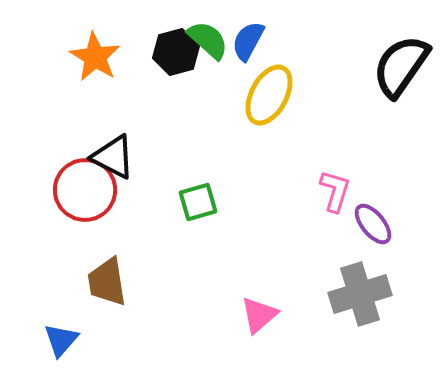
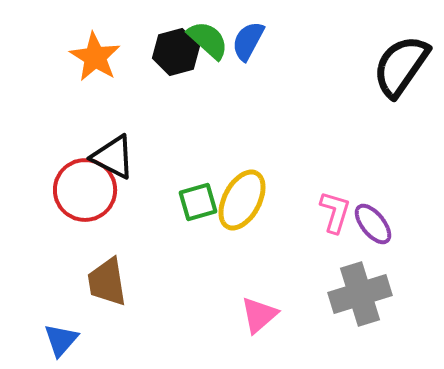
yellow ellipse: moved 27 px left, 105 px down
pink L-shape: moved 21 px down
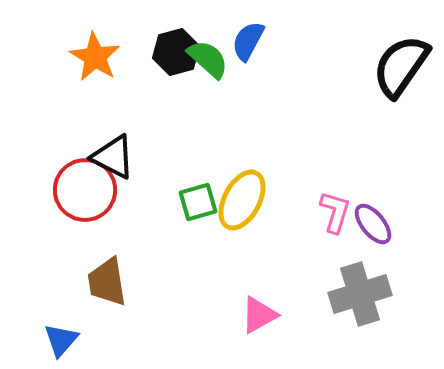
green semicircle: moved 19 px down
pink triangle: rotated 12 degrees clockwise
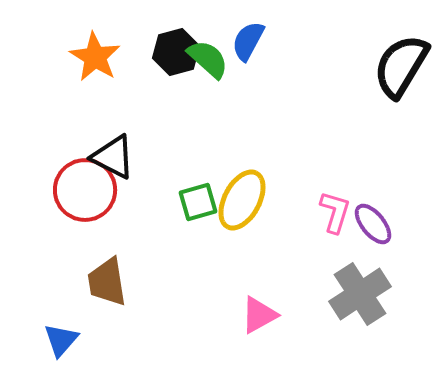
black semicircle: rotated 4 degrees counterclockwise
gray cross: rotated 16 degrees counterclockwise
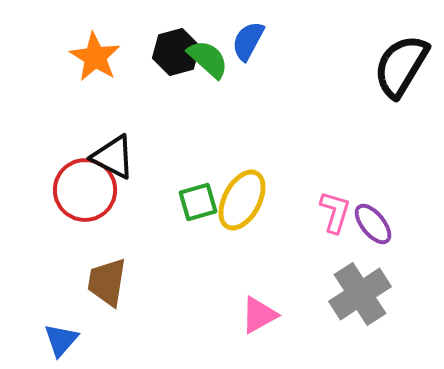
brown trapezoid: rotated 18 degrees clockwise
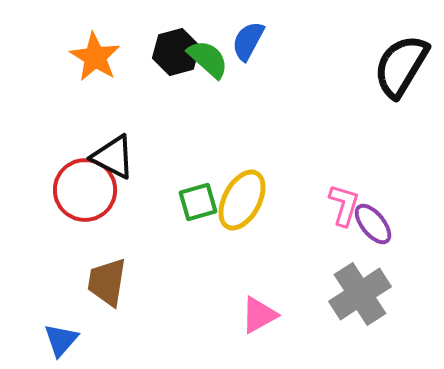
pink L-shape: moved 9 px right, 7 px up
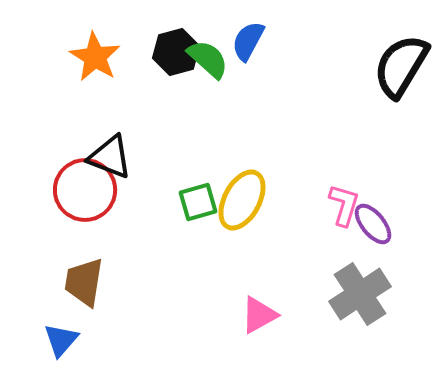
black triangle: moved 3 px left; rotated 6 degrees counterclockwise
brown trapezoid: moved 23 px left
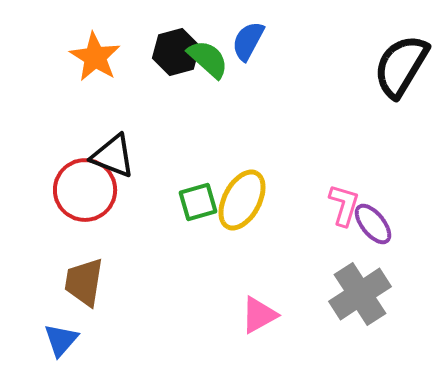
black triangle: moved 3 px right, 1 px up
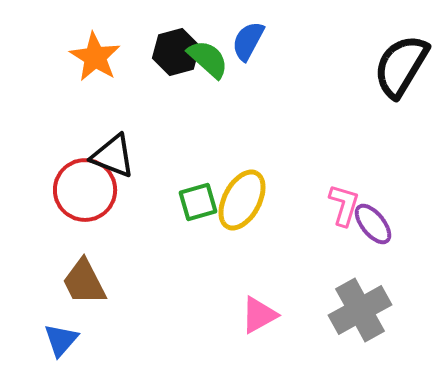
brown trapezoid: rotated 36 degrees counterclockwise
gray cross: moved 16 px down; rotated 4 degrees clockwise
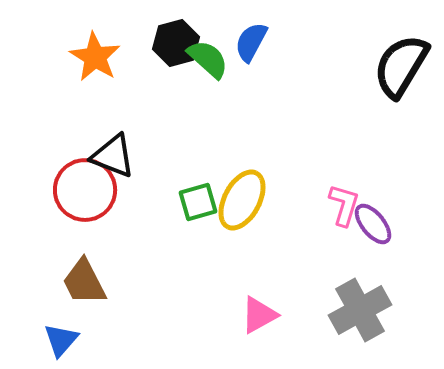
blue semicircle: moved 3 px right, 1 px down
black hexagon: moved 9 px up
